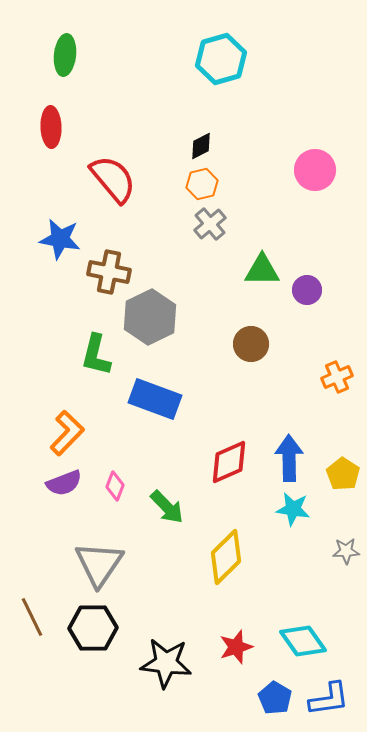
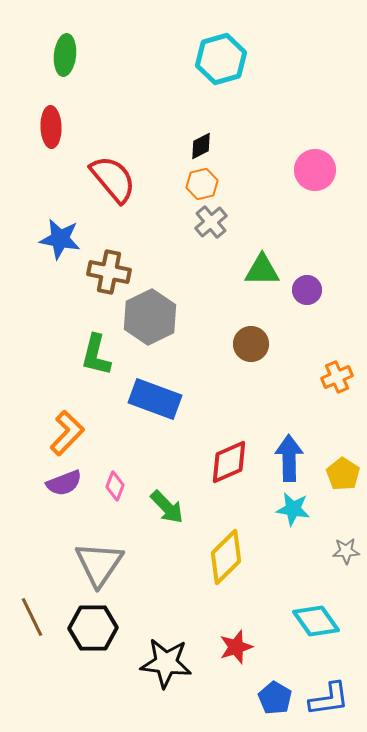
gray cross: moved 1 px right, 2 px up
cyan diamond: moved 13 px right, 20 px up
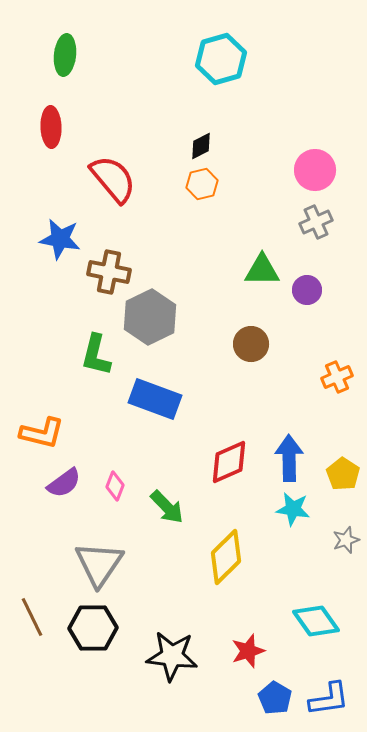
gray cross: moved 105 px right; rotated 16 degrees clockwise
orange L-shape: moved 25 px left; rotated 60 degrees clockwise
purple semicircle: rotated 15 degrees counterclockwise
gray star: moved 11 px up; rotated 16 degrees counterclockwise
red star: moved 12 px right, 4 px down
black star: moved 6 px right, 7 px up
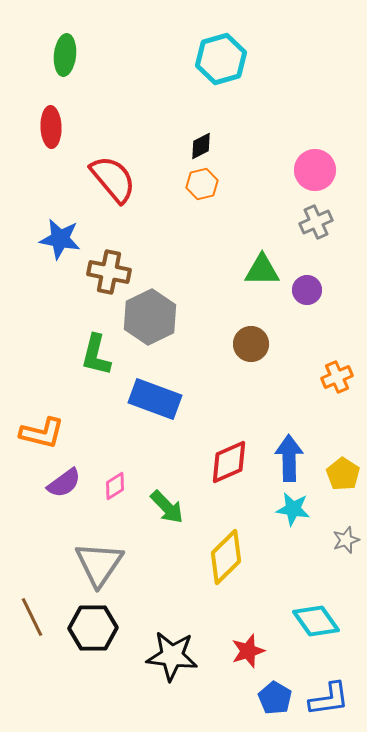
pink diamond: rotated 36 degrees clockwise
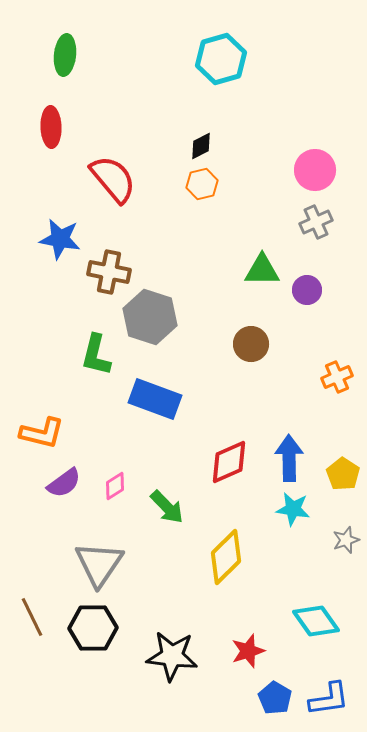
gray hexagon: rotated 16 degrees counterclockwise
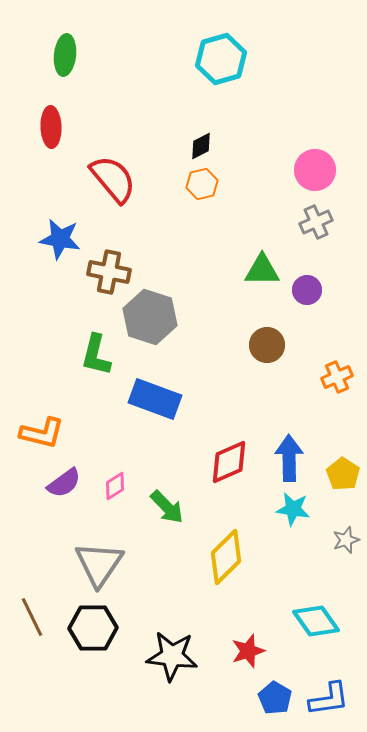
brown circle: moved 16 px right, 1 px down
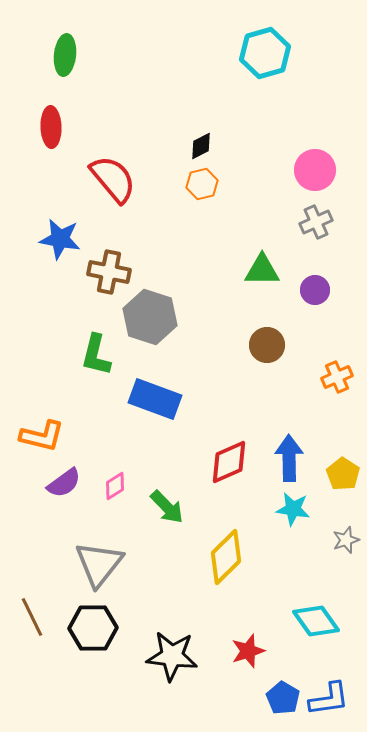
cyan hexagon: moved 44 px right, 6 px up
purple circle: moved 8 px right
orange L-shape: moved 3 px down
gray triangle: rotated 4 degrees clockwise
blue pentagon: moved 8 px right
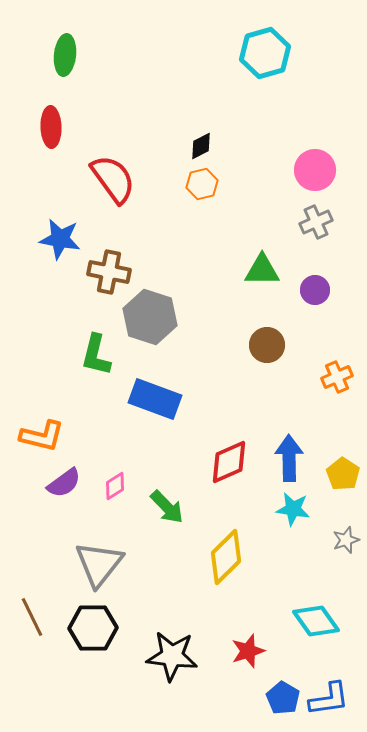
red semicircle: rotated 4 degrees clockwise
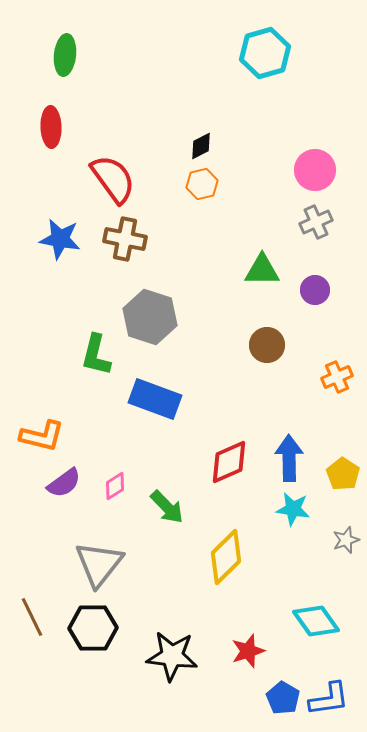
brown cross: moved 16 px right, 33 px up
